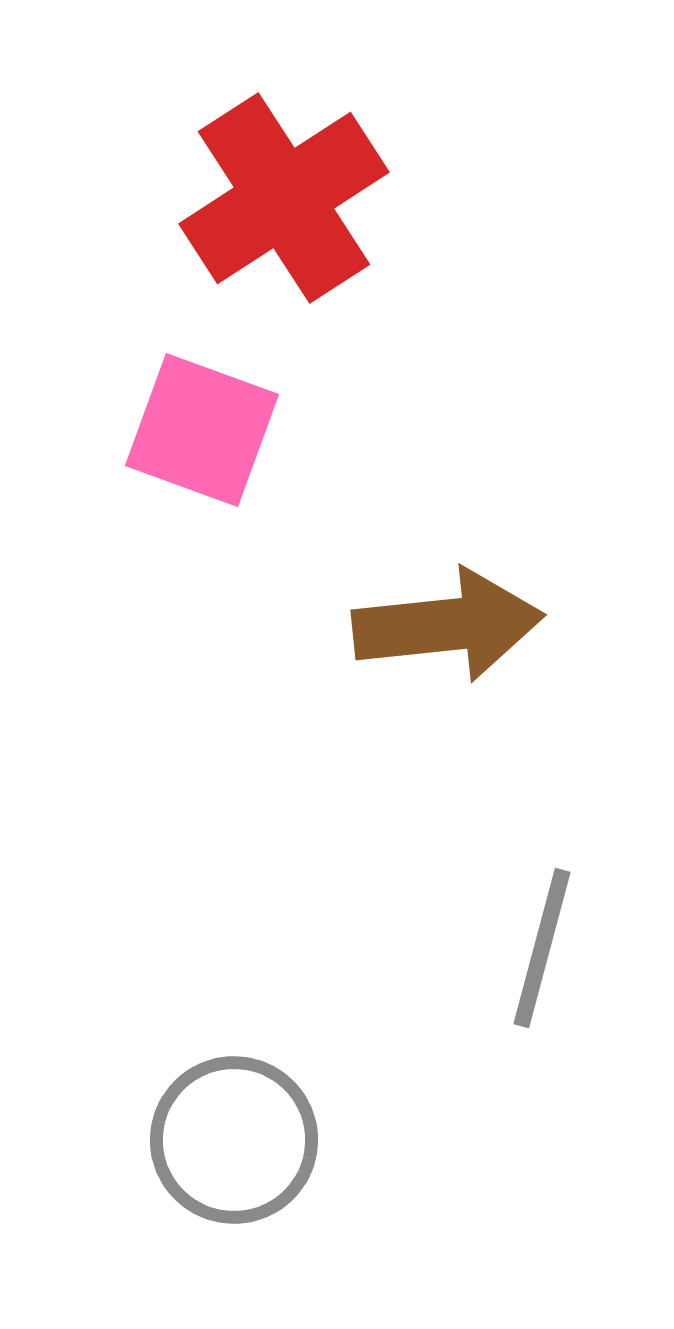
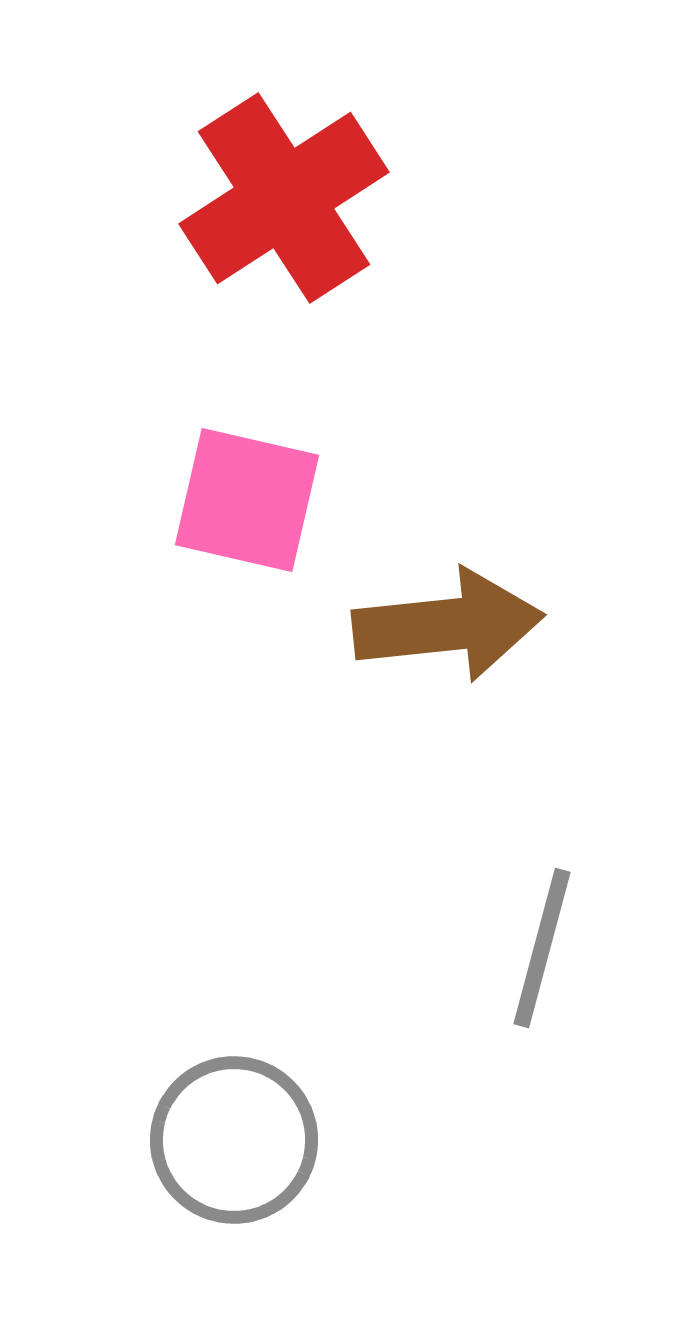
pink square: moved 45 px right, 70 px down; rotated 7 degrees counterclockwise
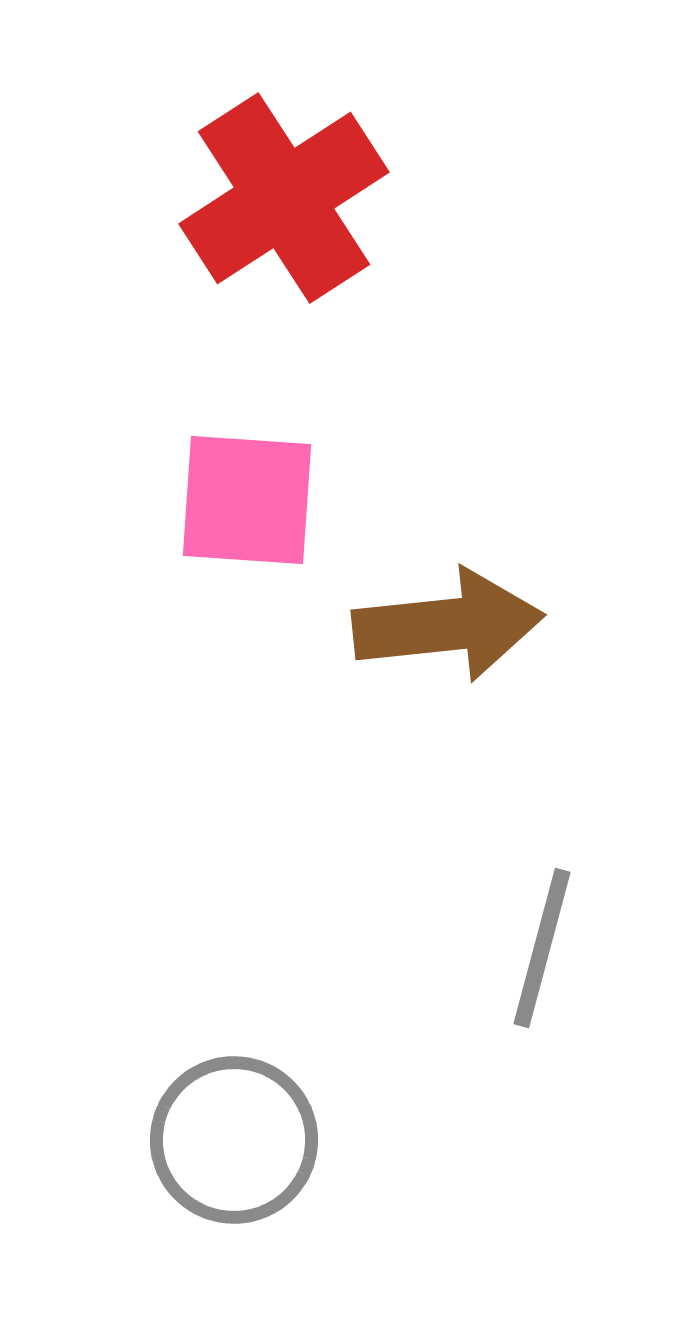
pink square: rotated 9 degrees counterclockwise
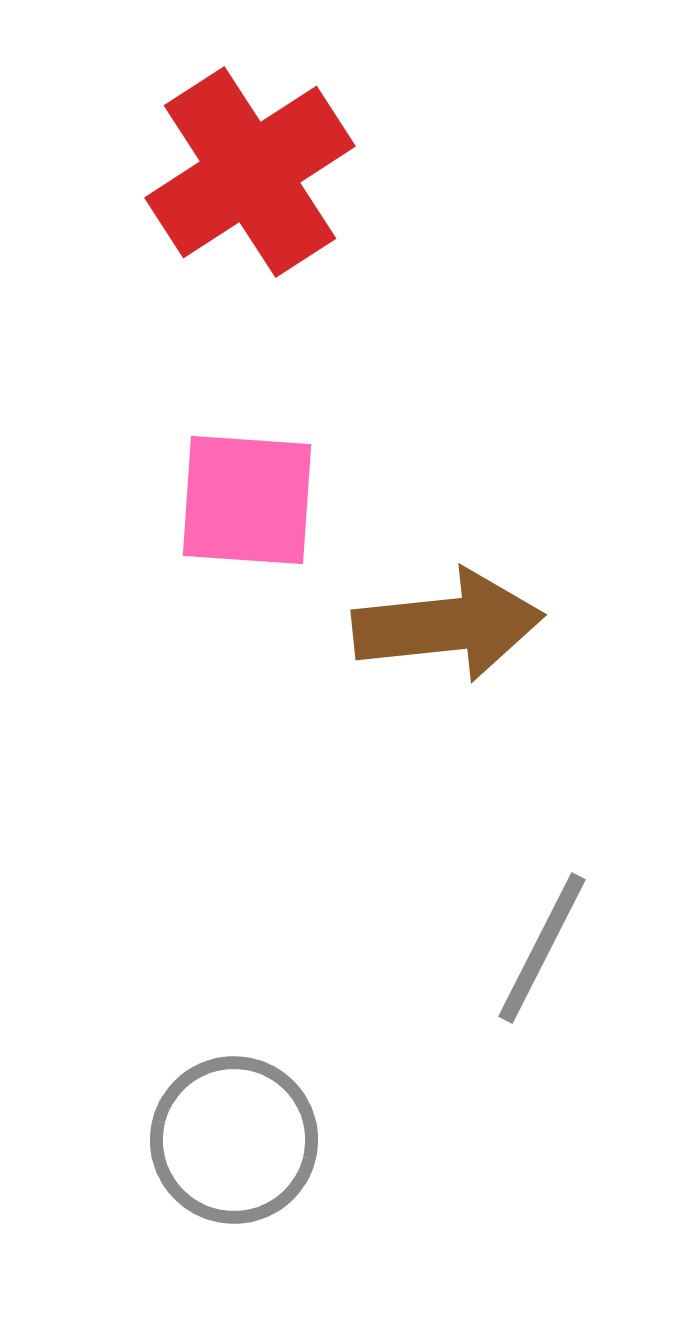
red cross: moved 34 px left, 26 px up
gray line: rotated 12 degrees clockwise
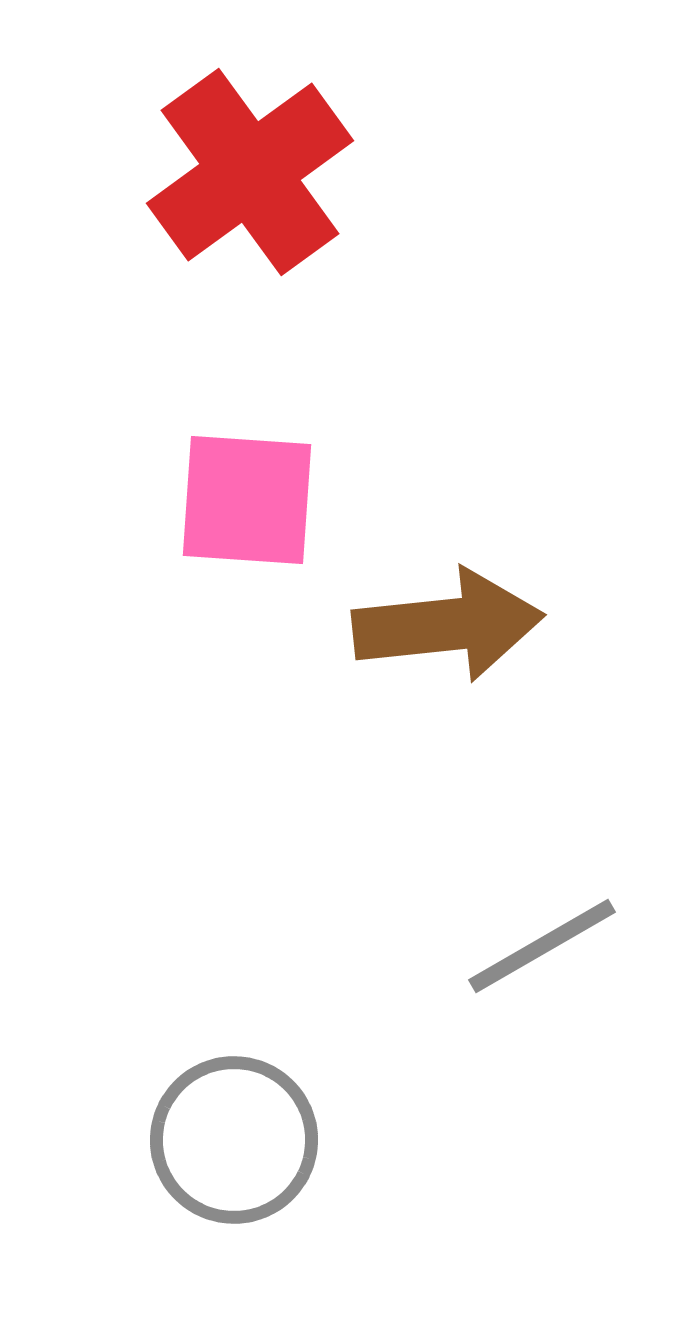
red cross: rotated 3 degrees counterclockwise
gray line: moved 2 px up; rotated 33 degrees clockwise
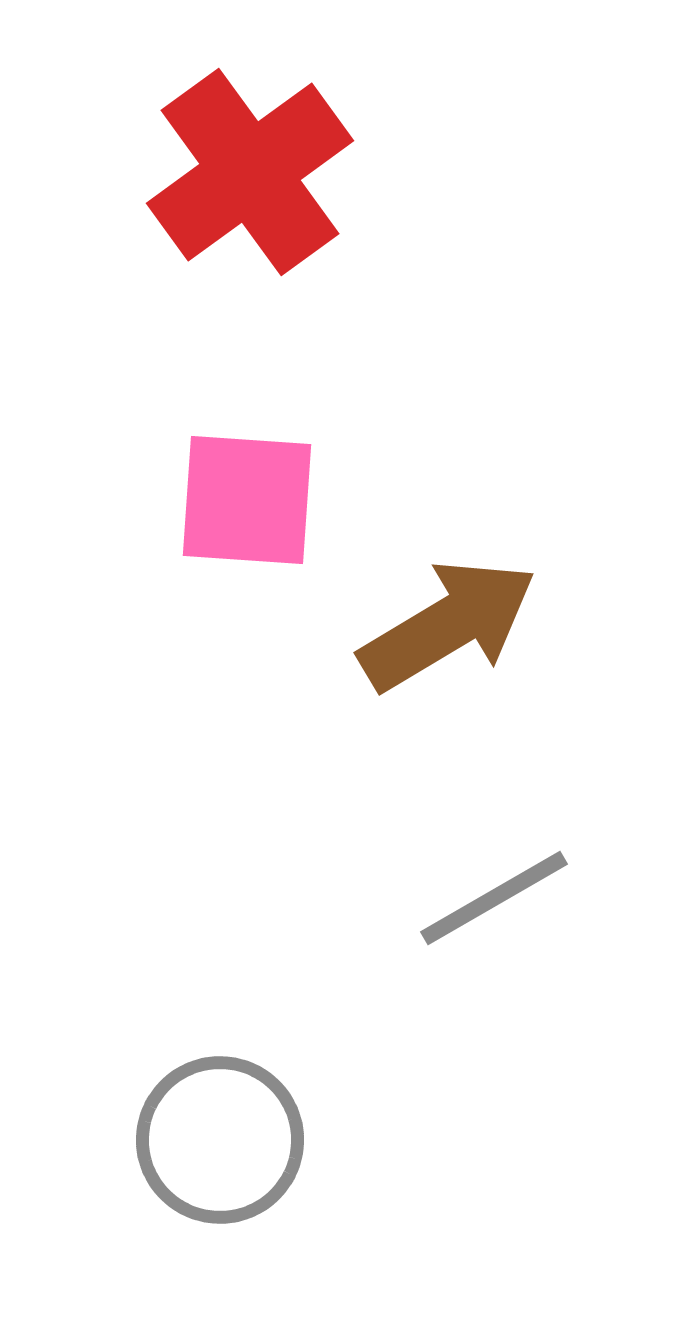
brown arrow: rotated 25 degrees counterclockwise
gray line: moved 48 px left, 48 px up
gray circle: moved 14 px left
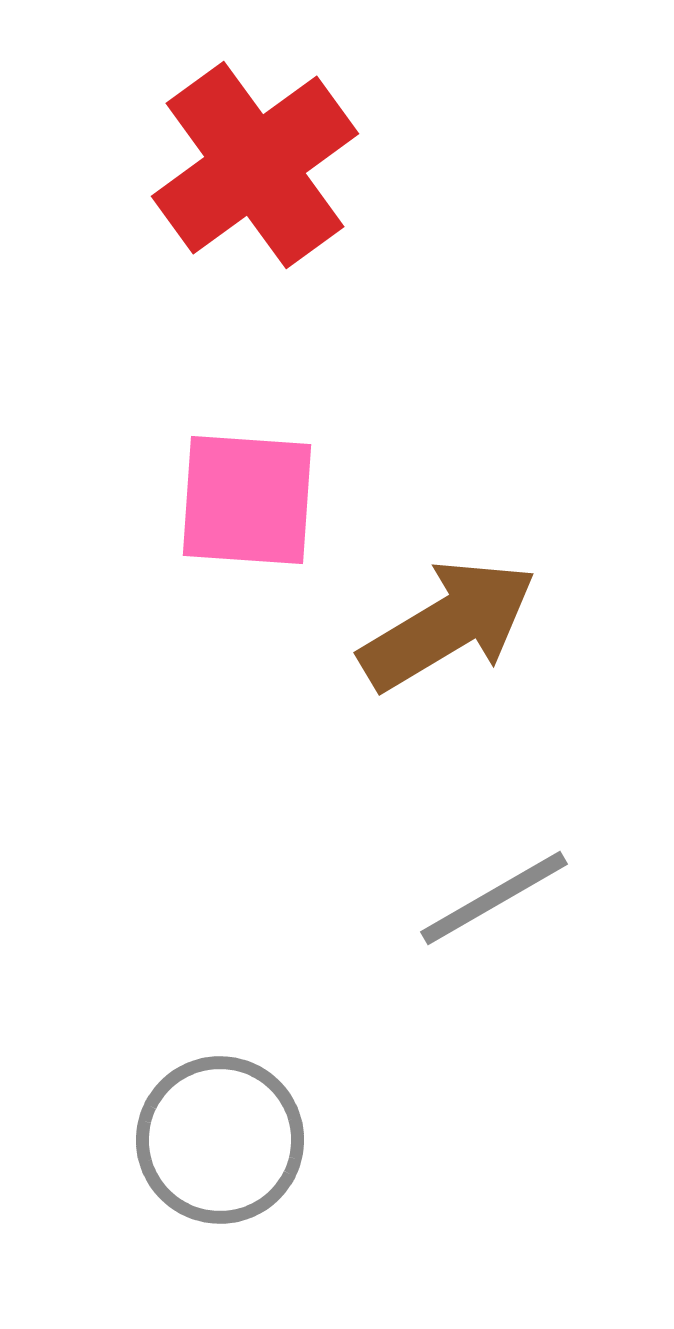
red cross: moved 5 px right, 7 px up
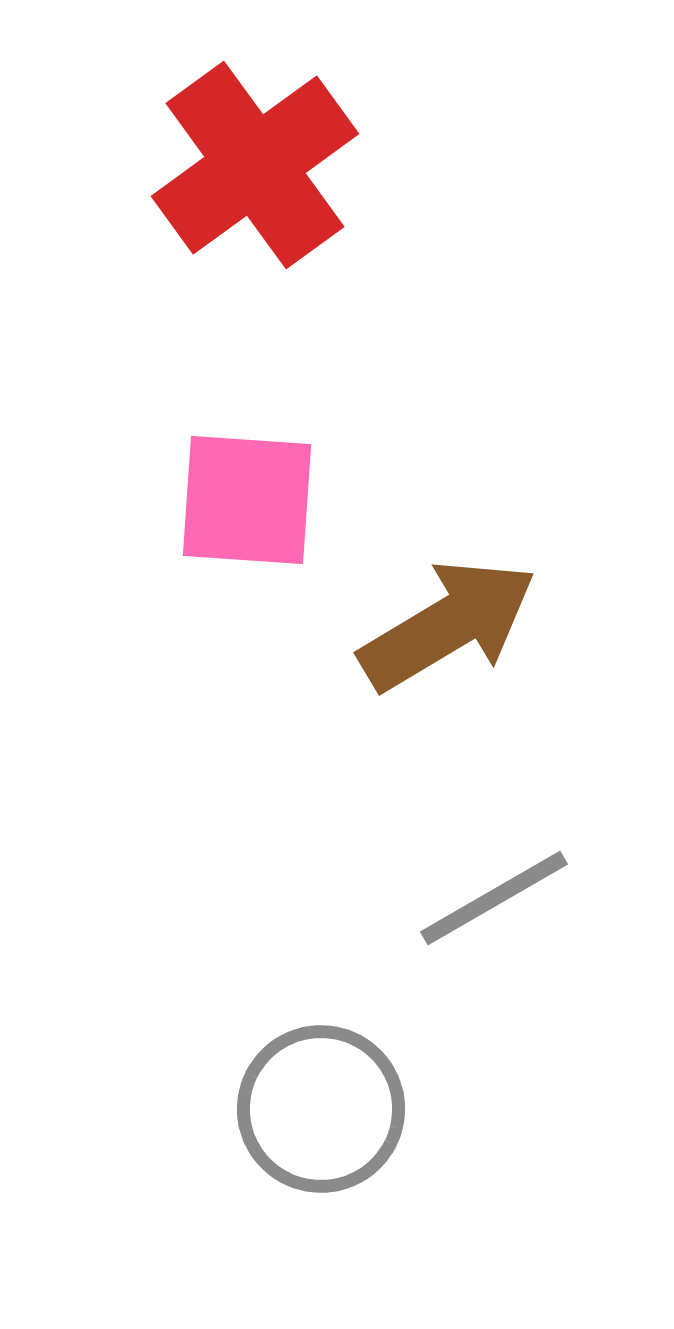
gray circle: moved 101 px right, 31 px up
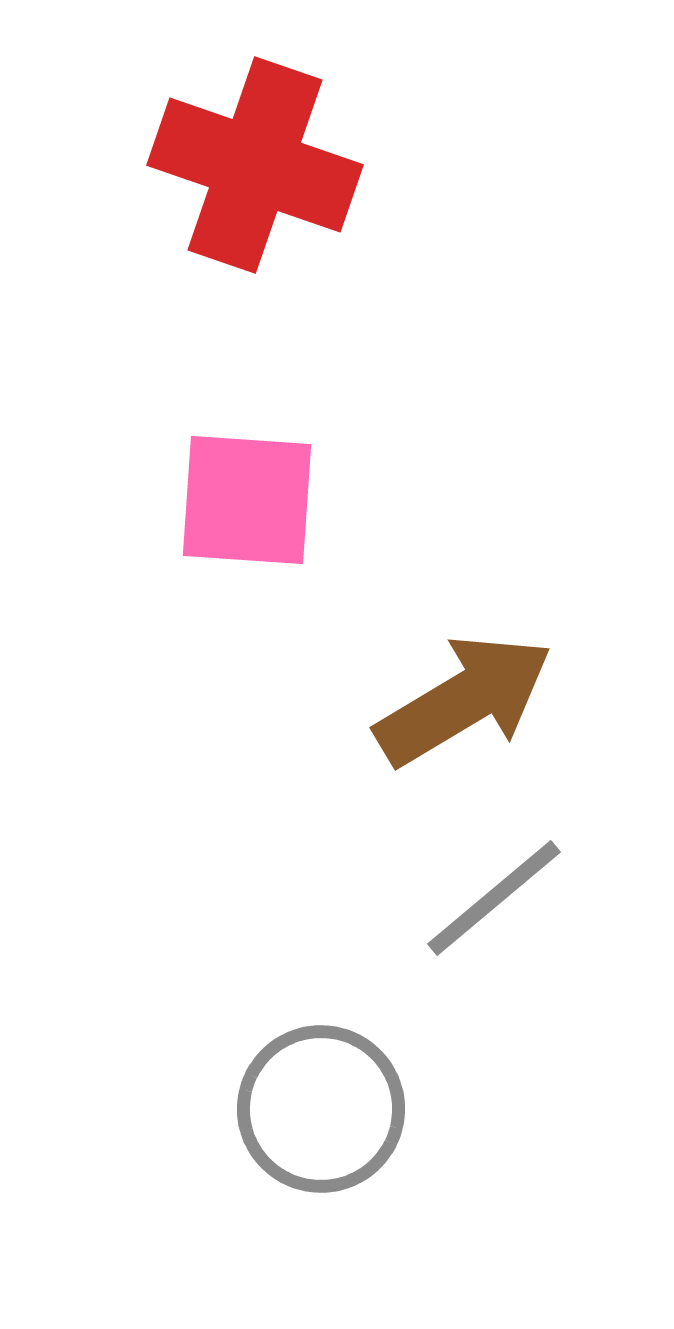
red cross: rotated 35 degrees counterclockwise
brown arrow: moved 16 px right, 75 px down
gray line: rotated 10 degrees counterclockwise
